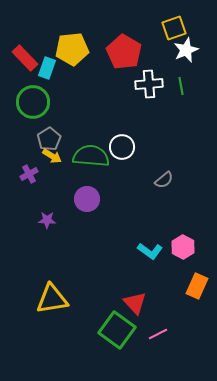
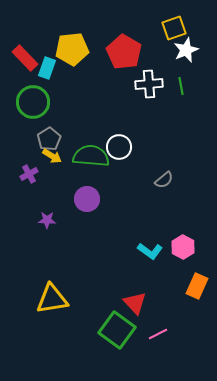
white circle: moved 3 px left
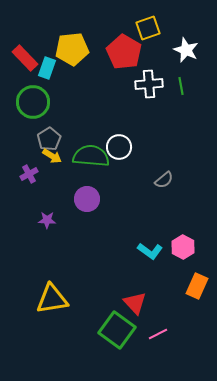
yellow square: moved 26 px left
white star: rotated 25 degrees counterclockwise
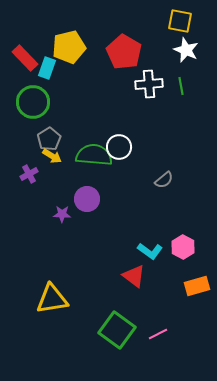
yellow square: moved 32 px right, 7 px up; rotated 30 degrees clockwise
yellow pentagon: moved 3 px left, 2 px up; rotated 8 degrees counterclockwise
green semicircle: moved 3 px right, 1 px up
purple star: moved 15 px right, 6 px up
orange rectangle: rotated 50 degrees clockwise
red triangle: moved 1 px left, 27 px up; rotated 10 degrees counterclockwise
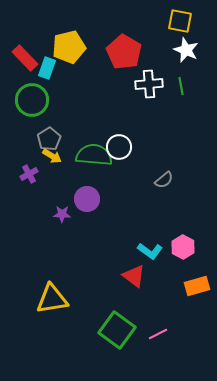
green circle: moved 1 px left, 2 px up
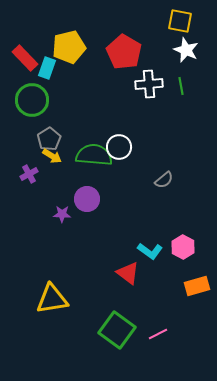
red triangle: moved 6 px left, 3 px up
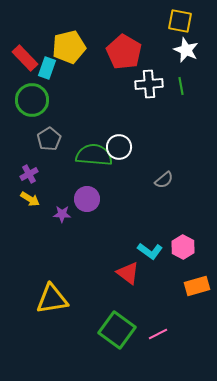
yellow arrow: moved 22 px left, 43 px down
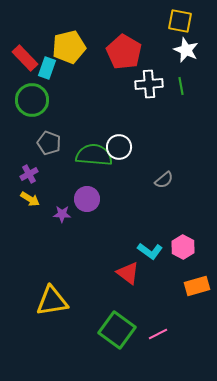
gray pentagon: moved 4 px down; rotated 20 degrees counterclockwise
yellow triangle: moved 2 px down
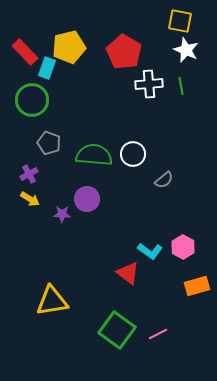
red rectangle: moved 6 px up
white circle: moved 14 px right, 7 px down
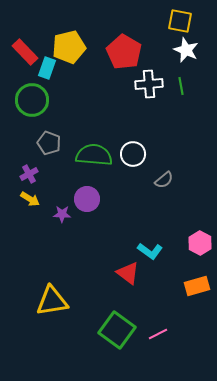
pink hexagon: moved 17 px right, 4 px up
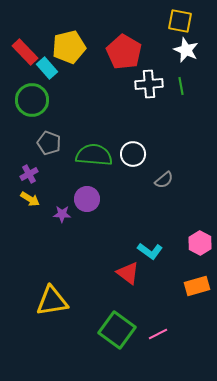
cyan rectangle: rotated 60 degrees counterclockwise
